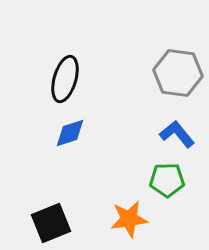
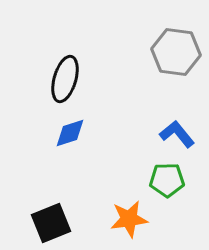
gray hexagon: moved 2 px left, 21 px up
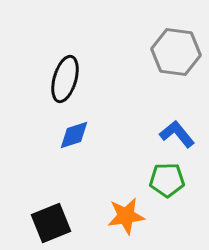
blue diamond: moved 4 px right, 2 px down
orange star: moved 3 px left, 3 px up
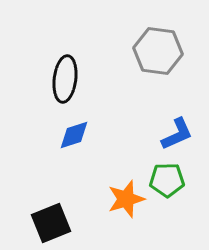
gray hexagon: moved 18 px left, 1 px up
black ellipse: rotated 9 degrees counterclockwise
blue L-shape: rotated 105 degrees clockwise
orange star: moved 17 px up; rotated 9 degrees counterclockwise
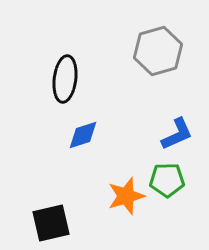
gray hexagon: rotated 24 degrees counterclockwise
blue diamond: moved 9 px right
orange star: moved 3 px up
black square: rotated 9 degrees clockwise
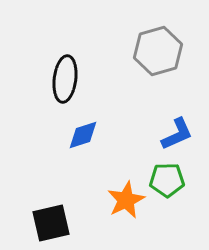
orange star: moved 4 px down; rotated 9 degrees counterclockwise
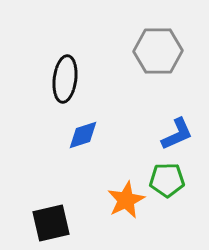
gray hexagon: rotated 15 degrees clockwise
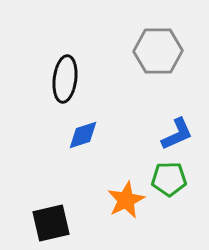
green pentagon: moved 2 px right, 1 px up
